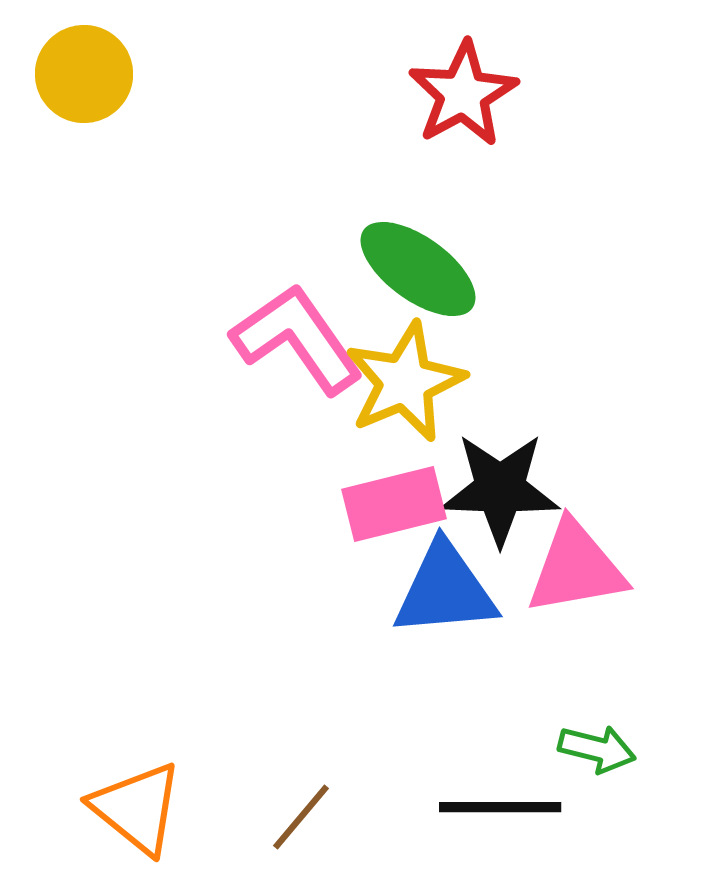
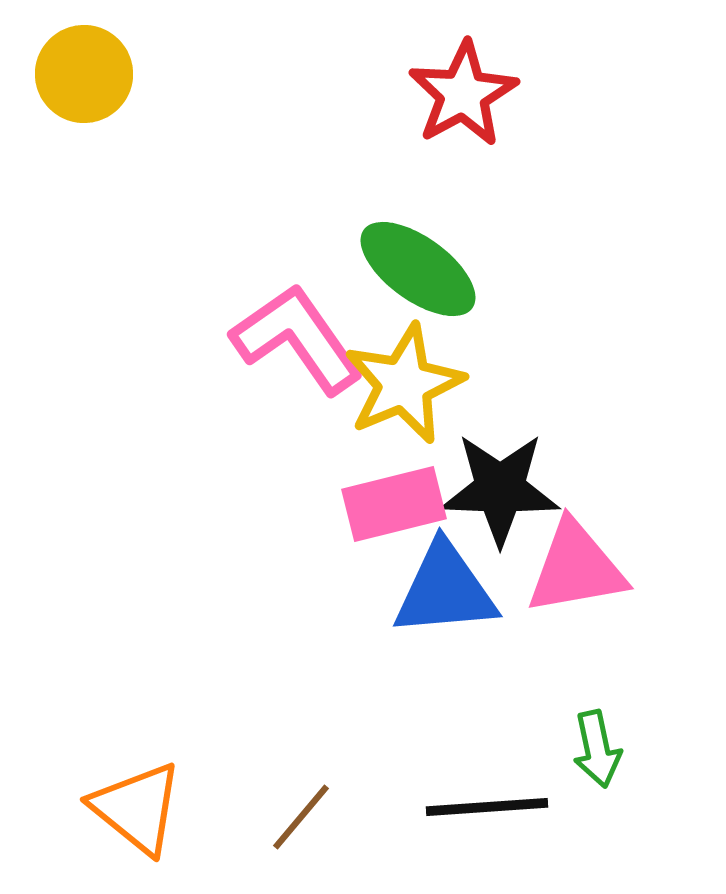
yellow star: moved 1 px left, 2 px down
green arrow: rotated 64 degrees clockwise
black line: moved 13 px left; rotated 4 degrees counterclockwise
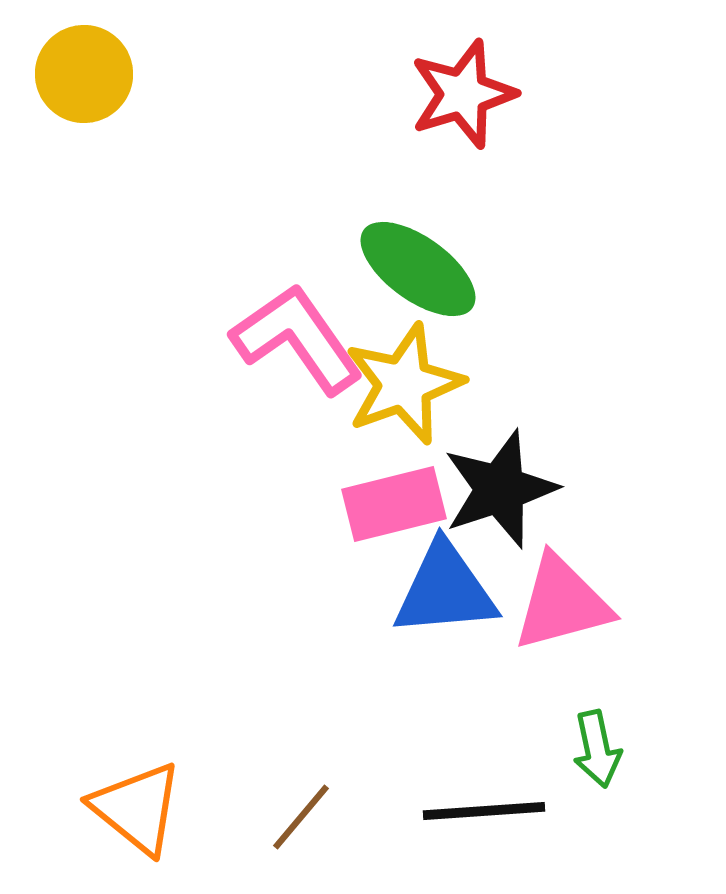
red star: rotated 12 degrees clockwise
yellow star: rotated 3 degrees clockwise
black star: rotated 20 degrees counterclockwise
pink triangle: moved 14 px left, 35 px down; rotated 5 degrees counterclockwise
black line: moved 3 px left, 4 px down
